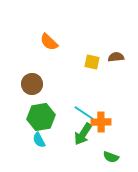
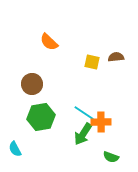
cyan semicircle: moved 24 px left, 9 px down
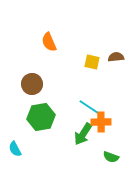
orange semicircle: rotated 24 degrees clockwise
cyan line: moved 5 px right, 6 px up
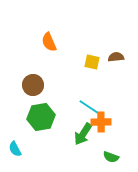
brown circle: moved 1 px right, 1 px down
